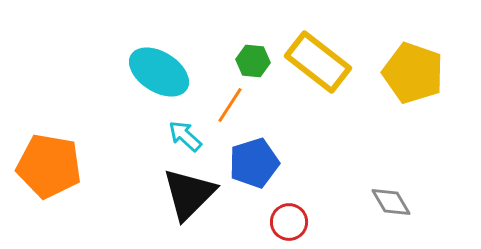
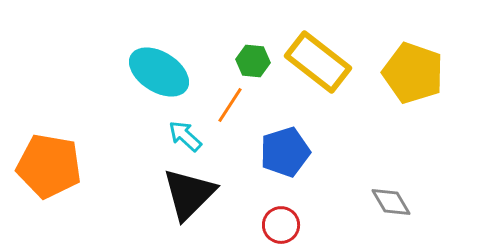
blue pentagon: moved 31 px right, 11 px up
red circle: moved 8 px left, 3 px down
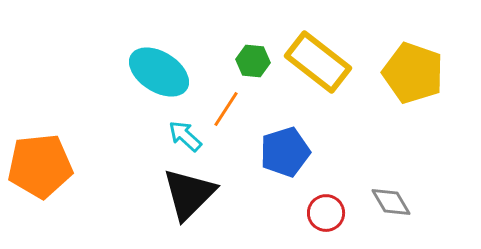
orange line: moved 4 px left, 4 px down
orange pentagon: moved 9 px left; rotated 16 degrees counterclockwise
red circle: moved 45 px right, 12 px up
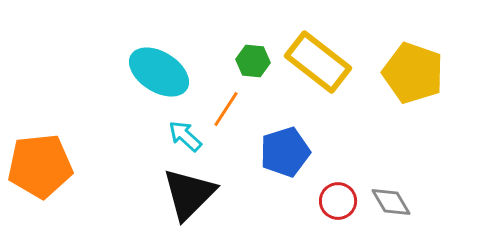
red circle: moved 12 px right, 12 px up
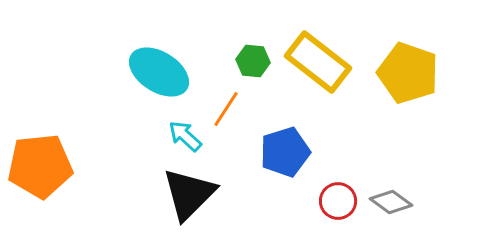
yellow pentagon: moved 5 px left
gray diamond: rotated 24 degrees counterclockwise
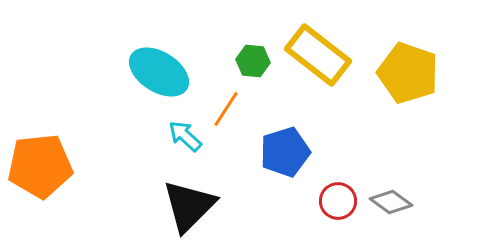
yellow rectangle: moved 7 px up
black triangle: moved 12 px down
